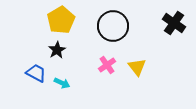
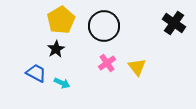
black circle: moved 9 px left
black star: moved 1 px left, 1 px up
pink cross: moved 2 px up
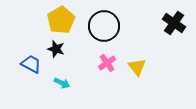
black star: rotated 24 degrees counterclockwise
blue trapezoid: moved 5 px left, 9 px up
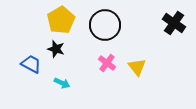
black circle: moved 1 px right, 1 px up
pink cross: rotated 18 degrees counterclockwise
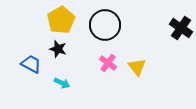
black cross: moved 7 px right, 5 px down
black star: moved 2 px right
pink cross: moved 1 px right
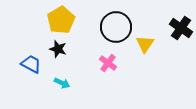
black circle: moved 11 px right, 2 px down
yellow triangle: moved 8 px right, 23 px up; rotated 12 degrees clockwise
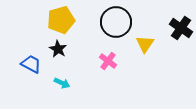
yellow pentagon: rotated 16 degrees clockwise
black circle: moved 5 px up
black star: rotated 12 degrees clockwise
pink cross: moved 2 px up
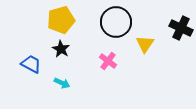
black cross: rotated 10 degrees counterclockwise
black star: moved 3 px right
